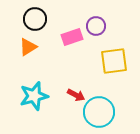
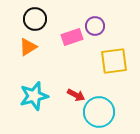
purple circle: moved 1 px left
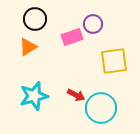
purple circle: moved 2 px left, 2 px up
cyan circle: moved 2 px right, 4 px up
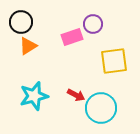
black circle: moved 14 px left, 3 px down
orange triangle: moved 1 px up
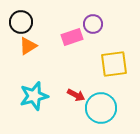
yellow square: moved 3 px down
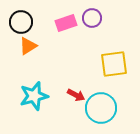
purple circle: moved 1 px left, 6 px up
pink rectangle: moved 6 px left, 14 px up
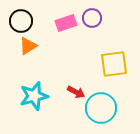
black circle: moved 1 px up
red arrow: moved 3 px up
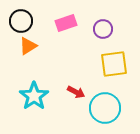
purple circle: moved 11 px right, 11 px down
cyan star: rotated 20 degrees counterclockwise
cyan circle: moved 4 px right
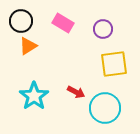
pink rectangle: moved 3 px left; rotated 50 degrees clockwise
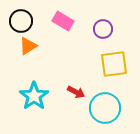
pink rectangle: moved 2 px up
